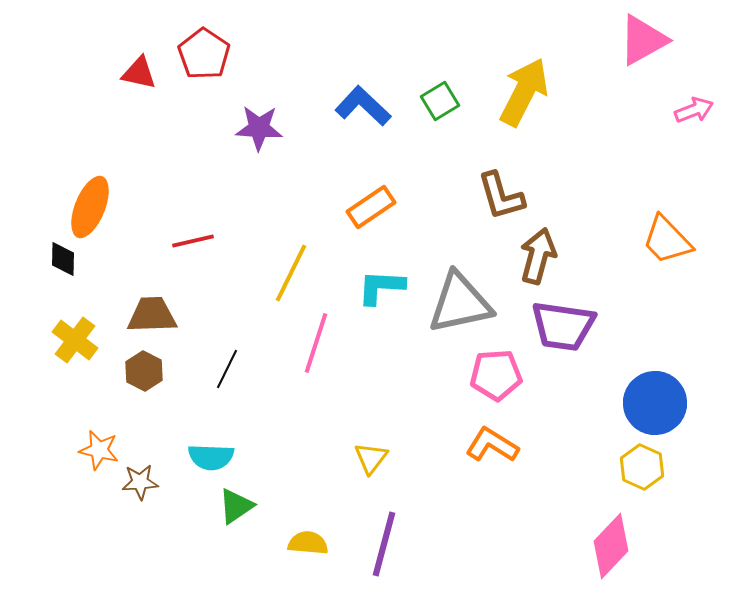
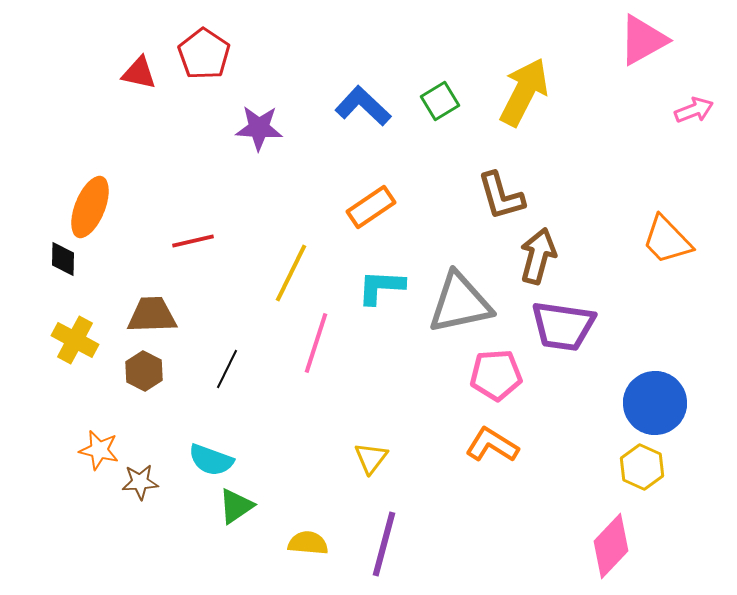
yellow cross: rotated 9 degrees counterclockwise
cyan semicircle: moved 3 px down; rotated 18 degrees clockwise
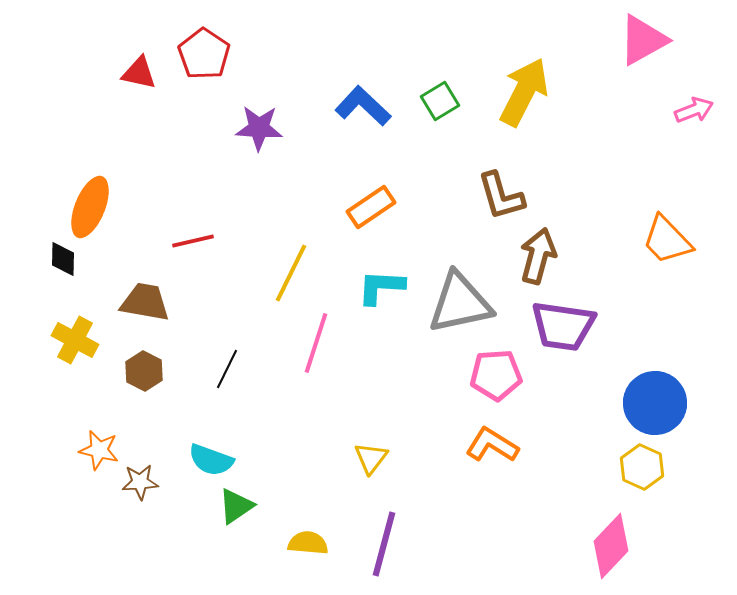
brown trapezoid: moved 7 px left, 13 px up; rotated 12 degrees clockwise
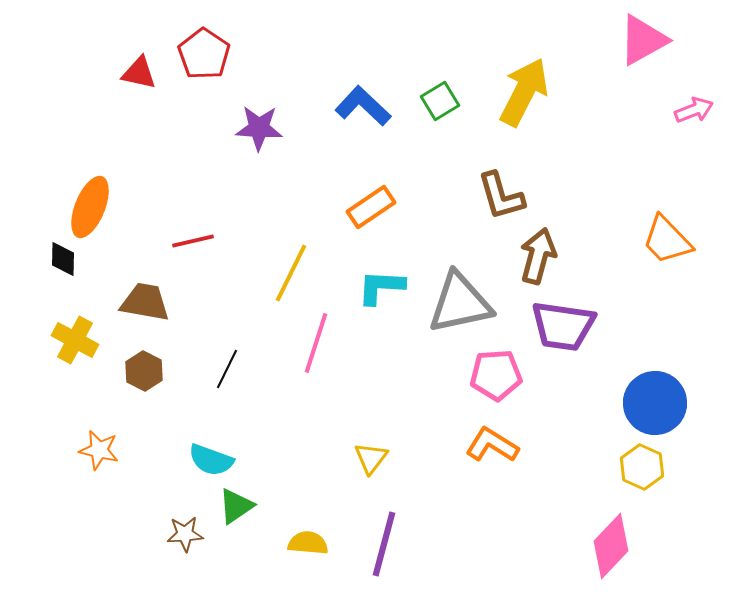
brown star: moved 45 px right, 52 px down
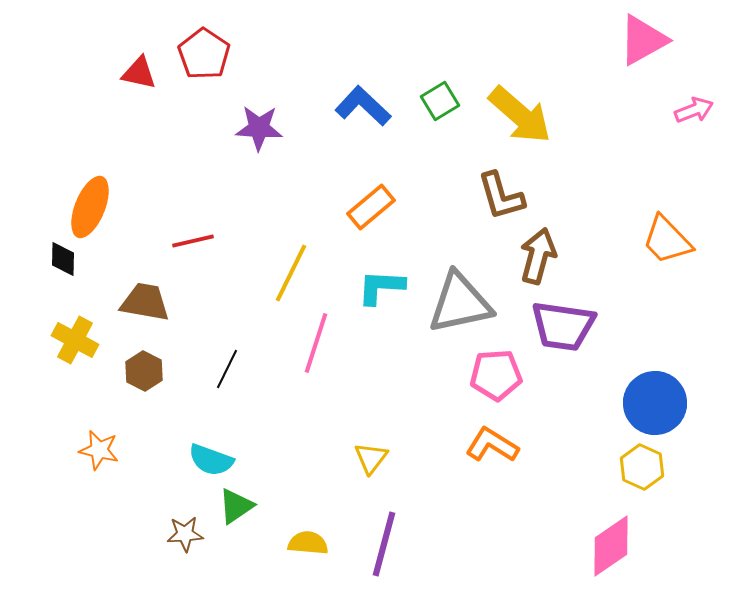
yellow arrow: moved 4 px left, 23 px down; rotated 104 degrees clockwise
orange rectangle: rotated 6 degrees counterclockwise
pink diamond: rotated 12 degrees clockwise
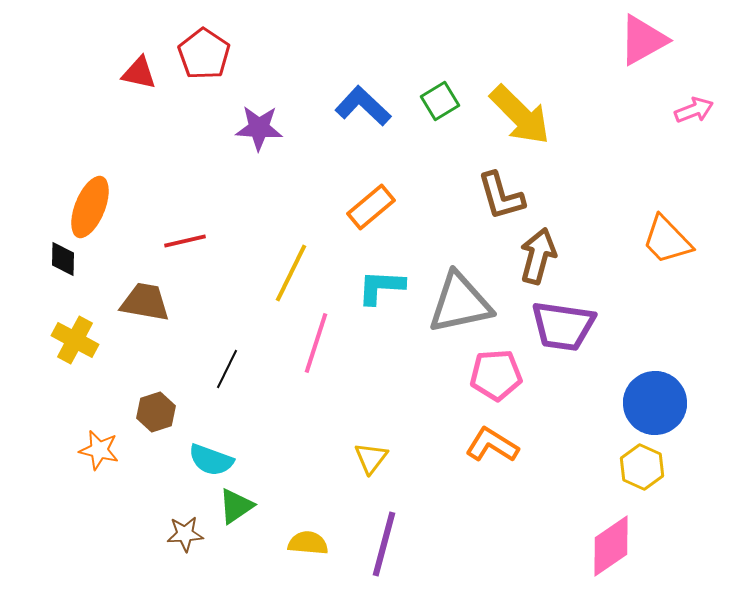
yellow arrow: rotated 4 degrees clockwise
red line: moved 8 px left
brown hexagon: moved 12 px right, 41 px down; rotated 15 degrees clockwise
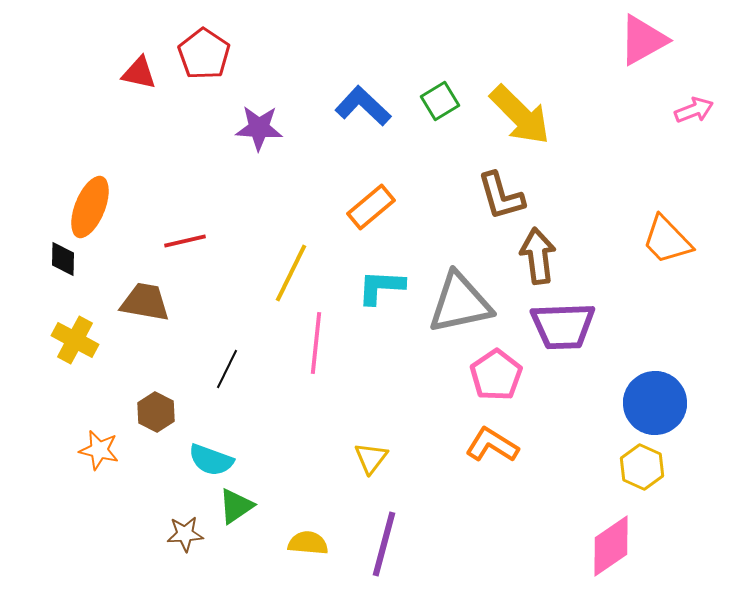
brown arrow: rotated 22 degrees counterclockwise
purple trapezoid: rotated 10 degrees counterclockwise
pink line: rotated 12 degrees counterclockwise
pink pentagon: rotated 30 degrees counterclockwise
brown hexagon: rotated 15 degrees counterclockwise
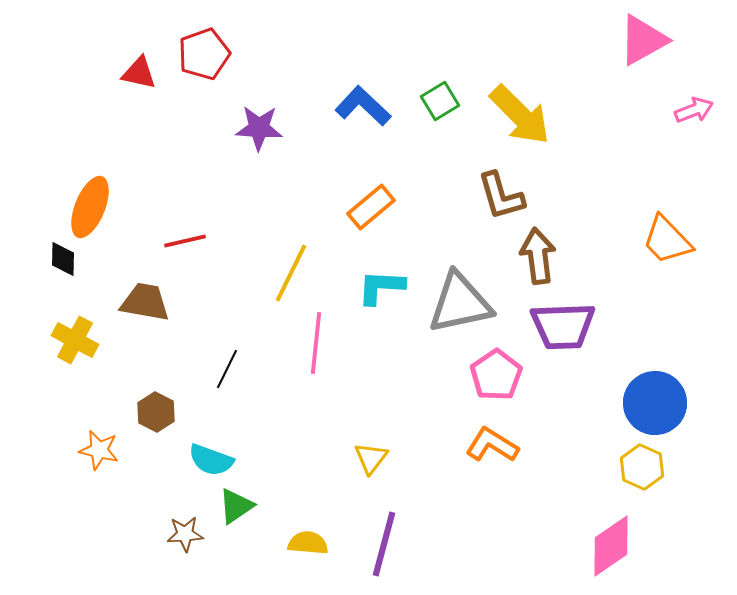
red pentagon: rotated 18 degrees clockwise
